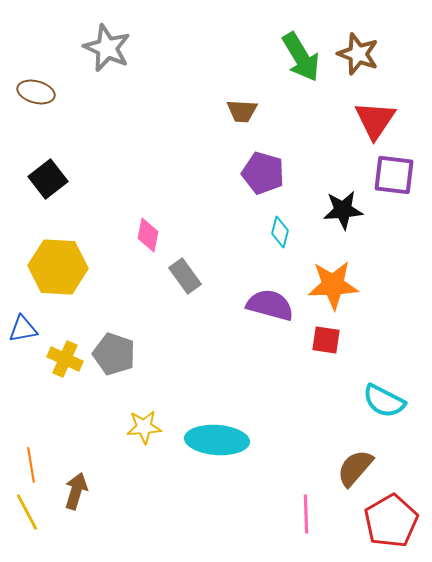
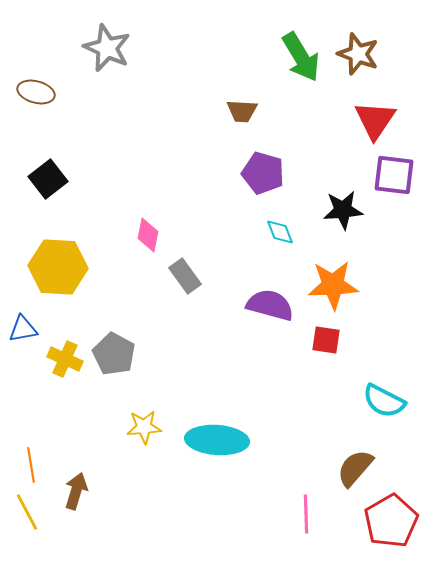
cyan diamond: rotated 36 degrees counterclockwise
gray pentagon: rotated 9 degrees clockwise
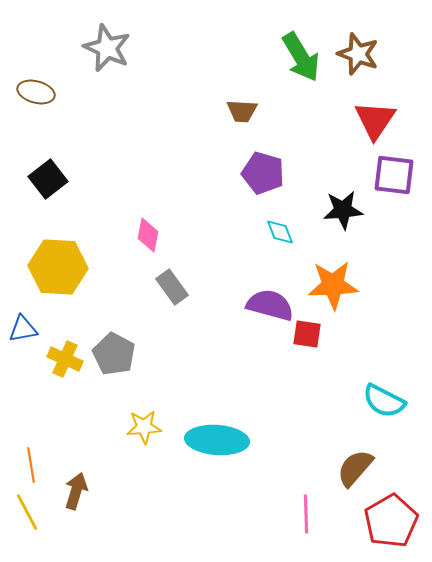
gray rectangle: moved 13 px left, 11 px down
red square: moved 19 px left, 6 px up
